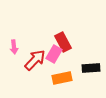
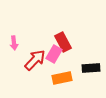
pink arrow: moved 4 px up
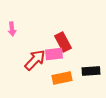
pink arrow: moved 2 px left, 14 px up
pink rectangle: rotated 54 degrees clockwise
black rectangle: moved 3 px down
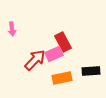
pink rectangle: rotated 18 degrees counterclockwise
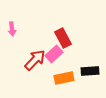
red rectangle: moved 4 px up
pink rectangle: rotated 18 degrees counterclockwise
black rectangle: moved 1 px left
orange rectangle: moved 2 px right
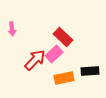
red rectangle: moved 1 px up; rotated 18 degrees counterclockwise
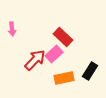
black rectangle: rotated 54 degrees counterclockwise
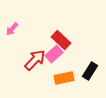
pink arrow: rotated 48 degrees clockwise
red rectangle: moved 2 px left, 3 px down
